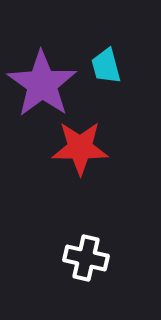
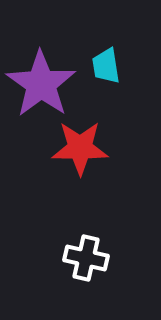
cyan trapezoid: rotated 6 degrees clockwise
purple star: moved 1 px left
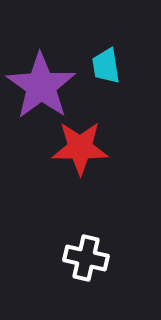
purple star: moved 2 px down
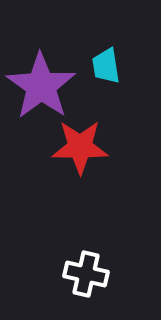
red star: moved 1 px up
white cross: moved 16 px down
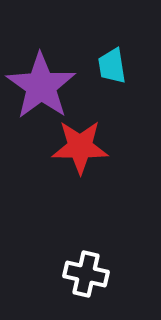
cyan trapezoid: moved 6 px right
